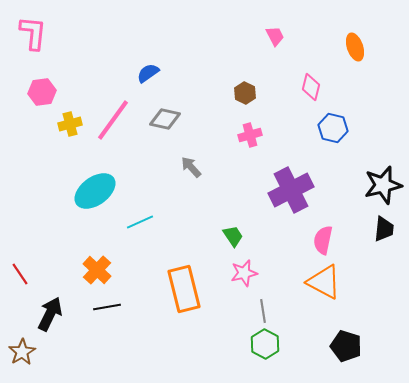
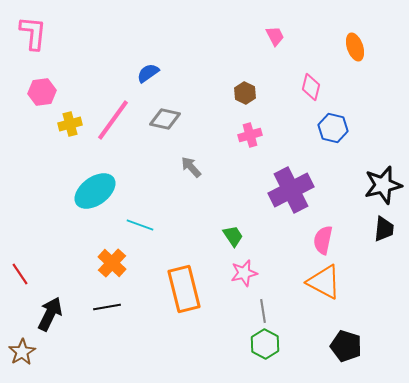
cyan line: moved 3 px down; rotated 44 degrees clockwise
orange cross: moved 15 px right, 7 px up
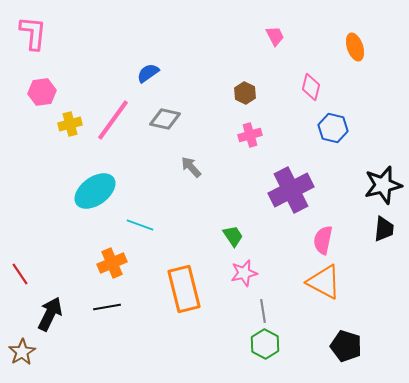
orange cross: rotated 24 degrees clockwise
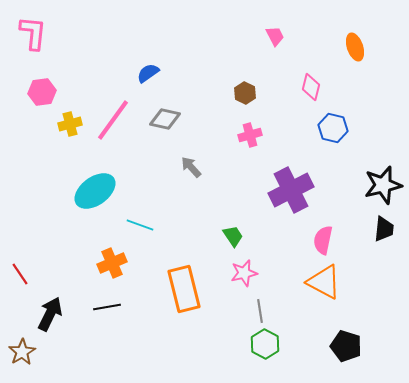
gray line: moved 3 px left
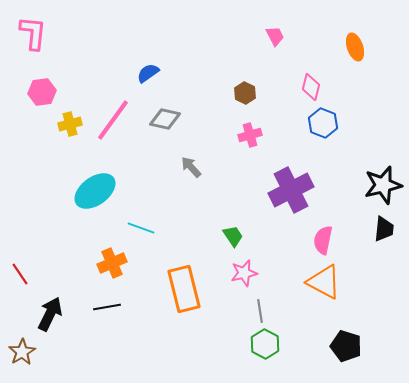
blue hexagon: moved 10 px left, 5 px up; rotated 8 degrees clockwise
cyan line: moved 1 px right, 3 px down
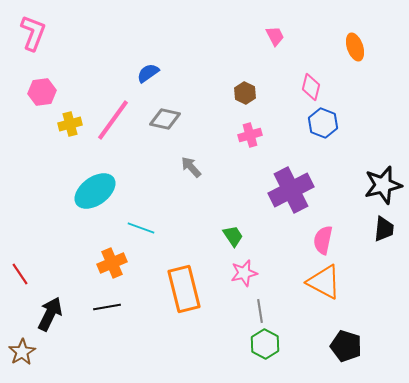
pink L-shape: rotated 15 degrees clockwise
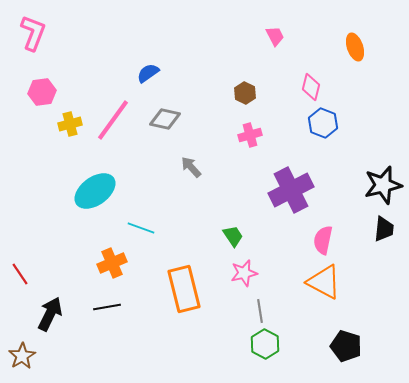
brown star: moved 4 px down
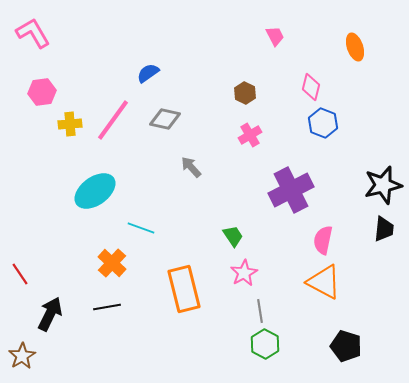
pink L-shape: rotated 51 degrees counterclockwise
yellow cross: rotated 10 degrees clockwise
pink cross: rotated 15 degrees counterclockwise
orange cross: rotated 24 degrees counterclockwise
pink star: rotated 16 degrees counterclockwise
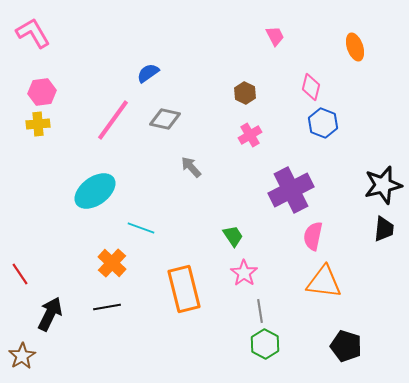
yellow cross: moved 32 px left
pink semicircle: moved 10 px left, 4 px up
pink star: rotated 8 degrees counterclockwise
orange triangle: rotated 21 degrees counterclockwise
